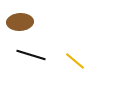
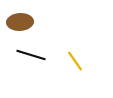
yellow line: rotated 15 degrees clockwise
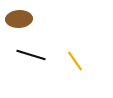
brown ellipse: moved 1 px left, 3 px up
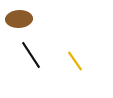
black line: rotated 40 degrees clockwise
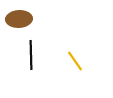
black line: rotated 32 degrees clockwise
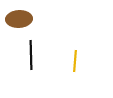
yellow line: rotated 40 degrees clockwise
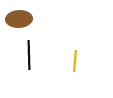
black line: moved 2 px left
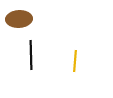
black line: moved 2 px right
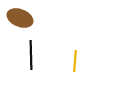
brown ellipse: moved 1 px right, 1 px up; rotated 25 degrees clockwise
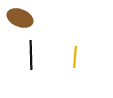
yellow line: moved 4 px up
